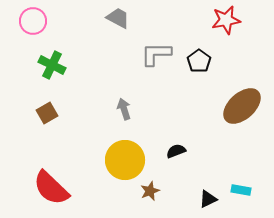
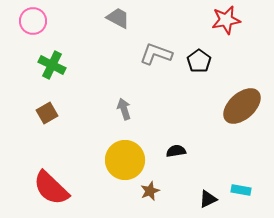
gray L-shape: rotated 20 degrees clockwise
black semicircle: rotated 12 degrees clockwise
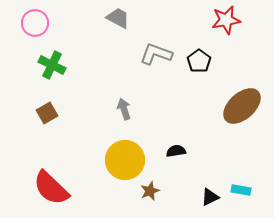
pink circle: moved 2 px right, 2 px down
black triangle: moved 2 px right, 2 px up
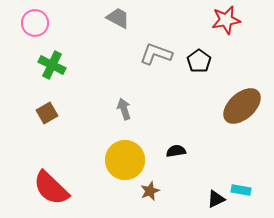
black triangle: moved 6 px right, 2 px down
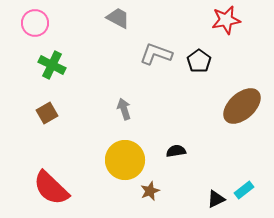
cyan rectangle: moved 3 px right; rotated 48 degrees counterclockwise
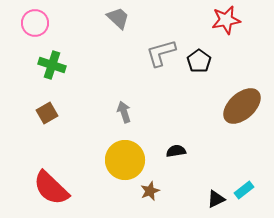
gray trapezoid: rotated 15 degrees clockwise
gray L-shape: moved 5 px right, 1 px up; rotated 36 degrees counterclockwise
green cross: rotated 8 degrees counterclockwise
gray arrow: moved 3 px down
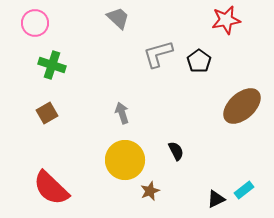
gray L-shape: moved 3 px left, 1 px down
gray arrow: moved 2 px left, 1 px down
black semicircle: rotated 72 degrees clockwise
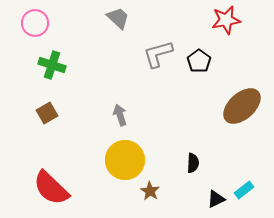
gray arrow: moved 2 px left, 2 px down
black semicircle: moved 17 px right, 12 px down; rotated 30 degrees clockwise
brown star: rotated 18 degrees counterclockwise
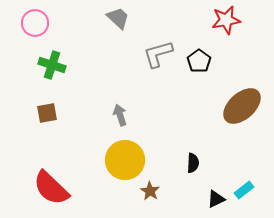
brown square: rotated 20 degrees clockwise
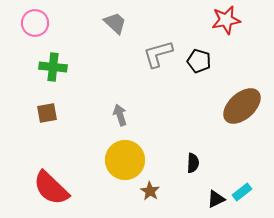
gray trapezoid: moved 3 px left, 5 px down
black pentagon: rotated 20 degrees counterclockwise
green cross: moved 1 px right, 2 px down; rotated 12 degrees counterclockwise
cyan rectangle: moved 2 px left, 2 px down
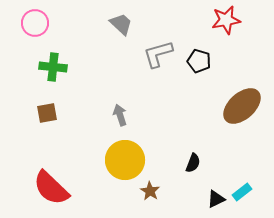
gray trapezoid: moved 6 px right, 1 px down
black semicircle: rotated 18 degrees clockwise
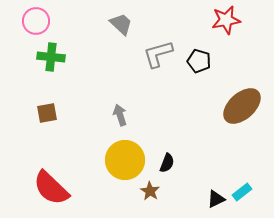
pink circle: moved 1 px right, 2 px up
green cross: moved 2 px left, 10 px up
black semicircle: moved 26 px left
